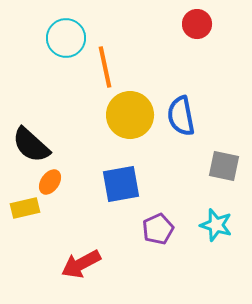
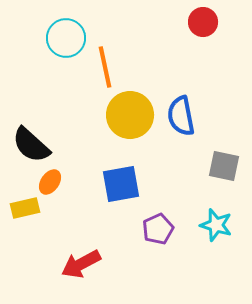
red circle: moved 6 px right, 2 px up
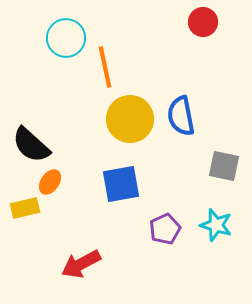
yellow circle: moved 4 px down
purple pentagon: moved 7 px right
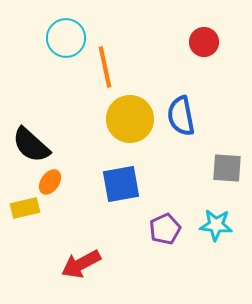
red circle: moved 1 px right, 20 px down
gray square: moved 3 px right, 2 px down; rotated 8 degrees counterclockwise
cyan star: rotated 12 degrees counterclockwise
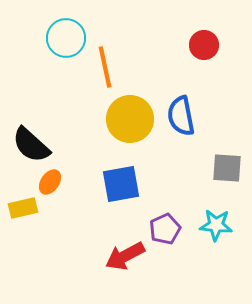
red circle: moved 3 px down
yellow rectangle: moved 2 px left
red arrow: moved 44 px right, 8 px up
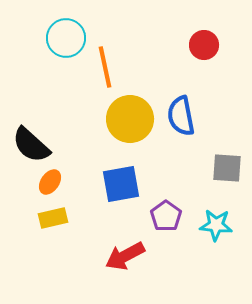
yellow rectangle: moved 30 px right, 10 px down
purple pentagon: moved 1 px right, 13 px up; rotated 12 degrees counterclockwise
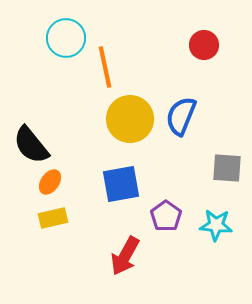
blue semicircle: rotated 33 degrees clockwise
black semicircle: rotated 9 degrees clockwise
red arrow: rotated 33 degrees counterclockwise
